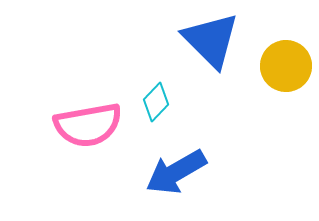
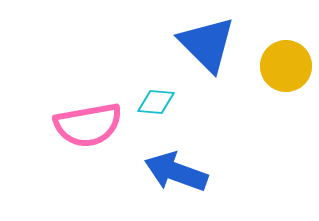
blue triangle: moved 4 px left, 4 px down
cyan diamond: rotated 51 degrees clockwise
blue arrow: rotated 50 degrees clockwise
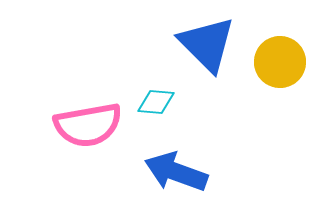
yellow circle: moved 6 px left, 4 px up
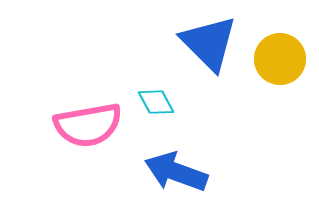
blue triangle: moved 2 px right, 1 px up
yellow circle: moved 3 px up
cyan diamond: rotated 57 degrees clockwise
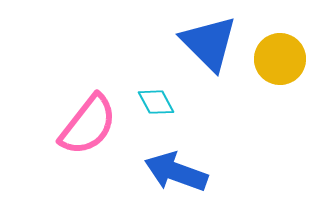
pink semicircle: rotated 42 degrees counterclockwise
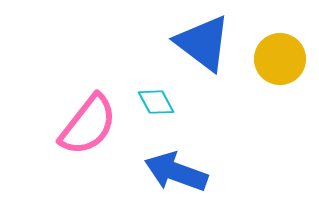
blue triangle: moved 6 px left; rotated 8 degrees counterclockwise
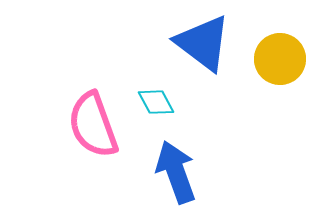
pink semicircle: moved 5 px right; rotated 122 degrees clockwise
blue arrow: rotated 50 degrees clockwise
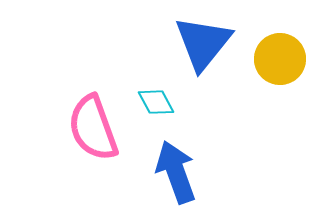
blue triangle: rotated 32 degrees clockwise
pink semicircle: moved 3 px down
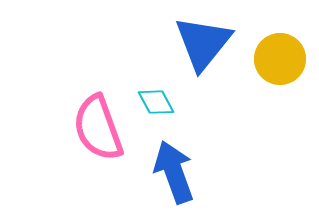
pink semicircle: moved 5 px right
blue arrow: moved 2 px left
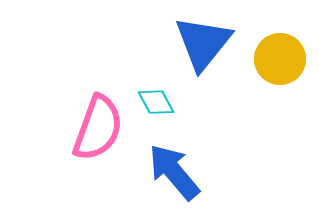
pink semicircle: rotated 140 degrees counterclockwise
blue arrow: rotated 20 degrees counterclockwise
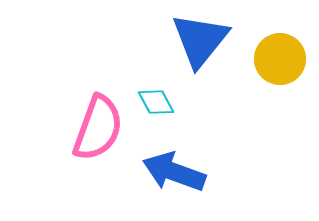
blue triangle: moved 3 px left, 3 px up
blue arrow: rotated 30 degrees counterclockwise
